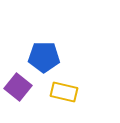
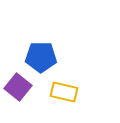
blue pentagon: moved 3 px left
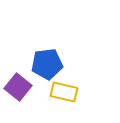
blue pentagon: moved 6 px right, 7 px down; rotated 8 degrees counterclockwise
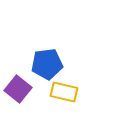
purple square: moved 2 px down
